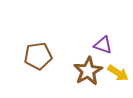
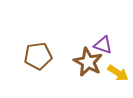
brown star: moved 9 px up; rotated 16 degrees counterclockwise
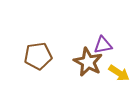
purple triangle: rotated 30 degrees counterclockwise
yellow arrow: moved 1 px right
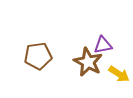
yellow arrow: moved 1 px down
